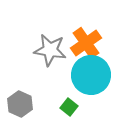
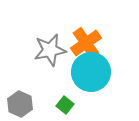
gray star: rotated 20 degrees counterclockwise
cyan circle: moved 3 px up
green square: moved 4 px left, 2 px up
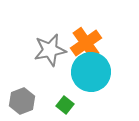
gray hexagon: moved 2 px right, 3 px up; rotated 15 degrees clockwise
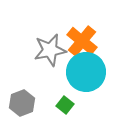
orange cross: moved 4 px left, 2 px up; rotated 16 degrees counterclockwise
cyan circle: moved 5 px left
gray hexagon: moved 2 px down
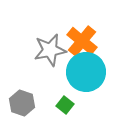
gray hexagon: rotated 20 degrees counterclockwise
